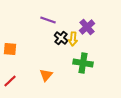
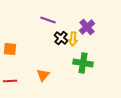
orange triangle: moved 3 px left
red line: rotated 40 degrees clockwise
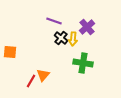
purple line: moved 6 px right, 1 px down
orange square: moved 3 px down
red line: moved 21 px right; rotated 56 degrees counterclockwise
